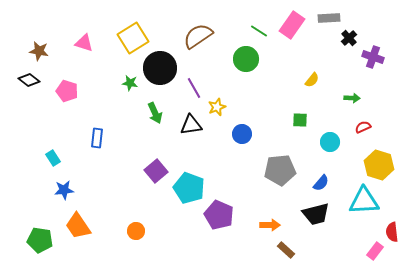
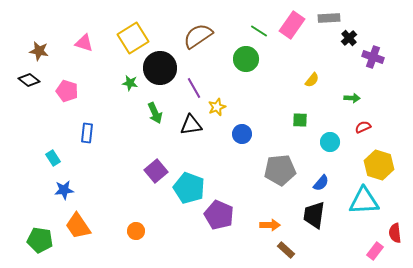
blue rectangle at (97, 138): moved 10 px left, 5 px up
black trapezoid at (316, 214): moved 2 px left, 1 px down; rotated 112 degrees clockwise
red semicircle at (392, 232): moved 3 px right, 1 px down
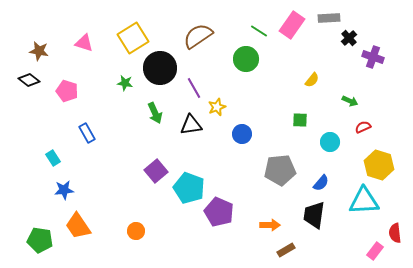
green star at (130, 83): moved 5 px left
green arrow at (352, 98): moved 2 px left, 3 px down; rotated 21 degrees clockwise
blue rectangle at (87, 133): rotated 36 degrees counterclockwise
purple pentagon at (219, 215): moved 3 px up
brown rectangle at (286, 250): rotated 72 degrees counterclockwise
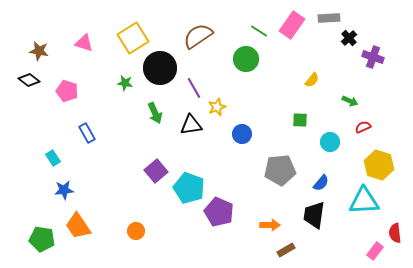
green pentagon at (40, 240): moved 2 px right, 1 px up
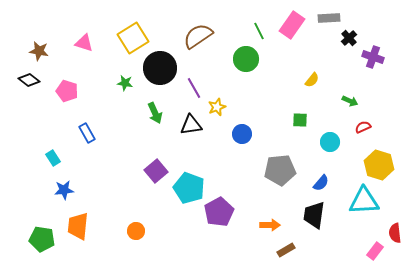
green line at (259, 31): rotated 30 degrees clockwise
purple pentagon at (219, 212): rotated 20 degrees clockwise
orange trapezoid at (78, 226): rotated 40 degrees clockwise
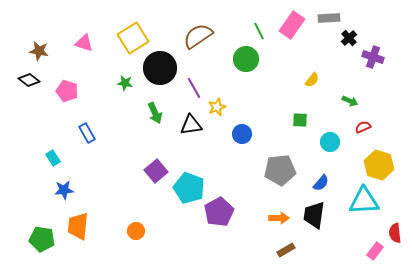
orange arrow at (270, 225): moved 9 px right, 7 px up
